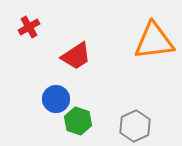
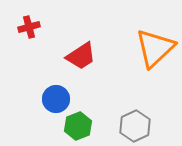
red cross: rotated 15 degrees clockwise
orange triangle: moved 1 px right, 7 px down; rotated 36 degrees counterclockwise
red trapezoid: moved 5 px right
green hexagon: moved 5 px down; rotated 20 degrees clockwise
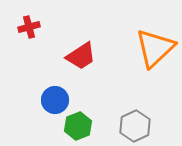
blue circle: moved 1 px left, 1 px down
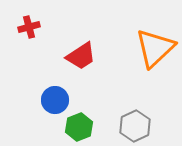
green hexagon: moved 1 px right, 1 px down
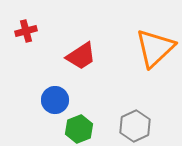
red cross: moved 3 px left, 4 px down
green hexagon: moved 2 px down
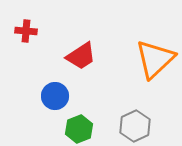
red cross: rotated 20 degrees clockwise
orange triangle: moved 11 px down
blue circle: moved 4 px up
